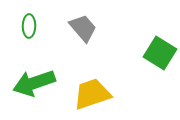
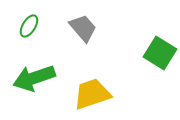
green ellipse: rotated 30 degrees clockwise
green arrow: moved 5 px up
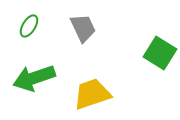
gray trapezoid: rotated 16 degrees clockwise
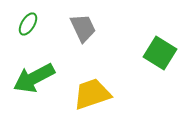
green ellipse: moved 1 px left, 2 px up
green arrow: rotated 9 degrees counterclockwise
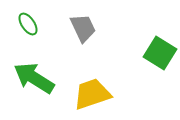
green ellipse: rotated 65 degrees counterclockwise
green arrow: rotated 60 degrees clockwise
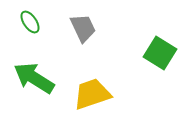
green ellipse: moved 2 px right, 2 px up
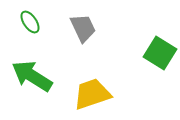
green arrow: moved 2 px left, 2 px up
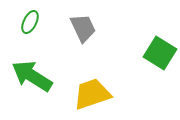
green ellipse: rotated 60 degrees clockwise
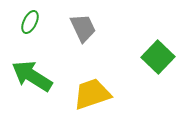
green square: moved 2 px left, 4 px down; rotated 12 degrees clockwise
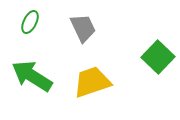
yellow trapezoid: moved 12 px up
